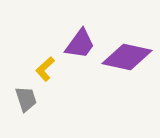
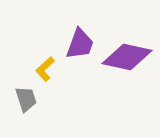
purple trapezoid: rotated 16 degrees counterclockwise
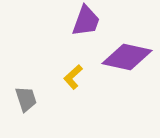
purple trapezoid: moved 6 px right, 23 px up
yellow L-shape: moved 28 px right, 8 px down
